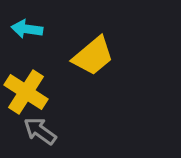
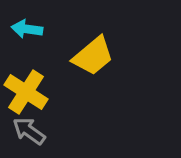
gray arrow: moved 11 px left
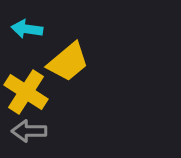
yellow trapezoid: moved 25 px left, 6 px down
gray arrow: rotated 36 degrees counterclockwise
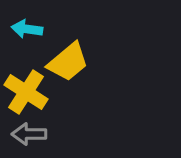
gray arrow: moved 3 px down
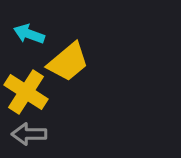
cyan arrow: moved 2 px right, 5 px down; rotated 12 degrees clockwise
